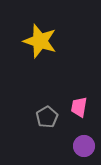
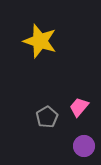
pink trapezoid: rotated 30 degrees clockwise
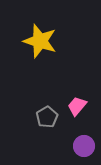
pink trapezoid: moved 2 px left, 1 px up
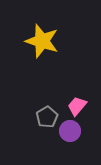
yellow star: moved 2 px right
purple circle: moved 14 px left, 15 px up
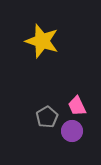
pink trapezoid: rotated 65 degrees counterclockwise
purple circle: moved 2 px right
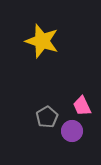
pink trapezoid: moved 5 px right
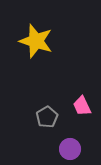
yellow star: moved 6 px left
purple circle: moved 2 px left, 18 px down
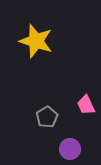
pink trapezoid: moved 4 px right, 1 px up
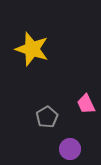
yellow star: moved 4 px left, 8 px down
pink trapezoid: moved 1 px up
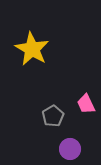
yellow star: rotated 12 degrees clockwise
gray pentagon: moved 6 px right, 1 px up
